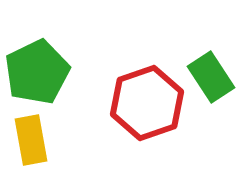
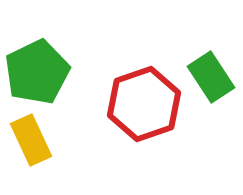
red hexagon: moved 3 px left, 1 px down
yellow rectangle: rotated 15 degrees counterclockwise
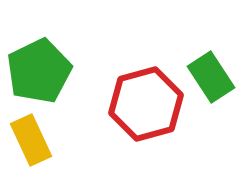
green pentagon: moved 2 px right, 1 px up
red hexagon: moved 2 px right; rotated 4 degrees clockwise
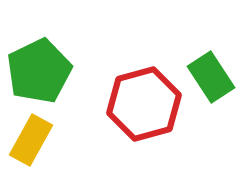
red hexagon: moved 2 px left
yellow rectangle: rotated 54 degrees clockwise
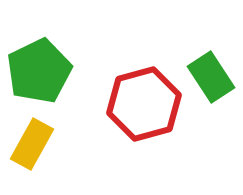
yellow rectangle: moved 1 px right, 4 px down
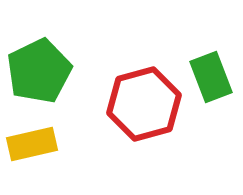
green rectangle: rotated 12 degrees clockwise
yellow rectangle: rotated 48 degrees clockwise
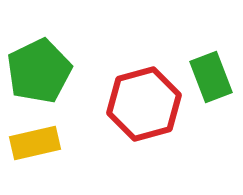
yellow rectangle: moved 3 px right, 1 px up
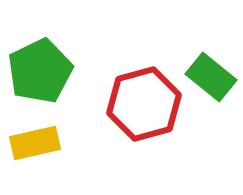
green pentagon: moved 1 px right
green rectangle: rotated 30 degrees counterclockwise
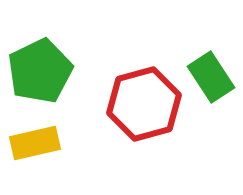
green rectangle: rotated 18 degrees clockwise
